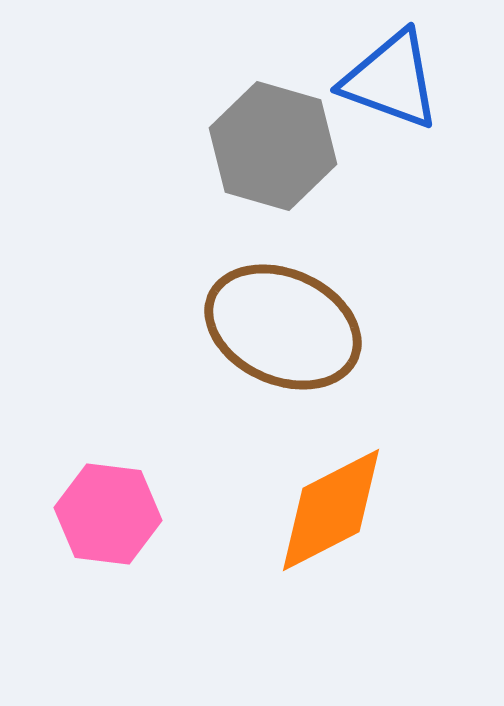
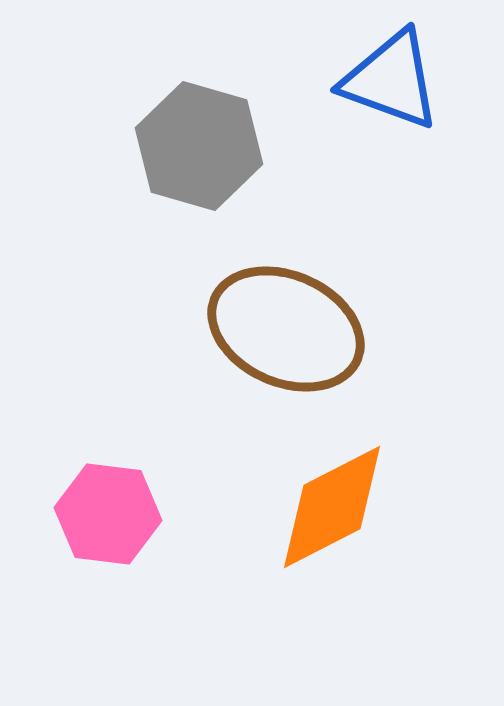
gray hexagon: moved 74 px left
brown ellipse: moved 3 px right, 2 px down
orange diamond: moved 1 px right, 3 px up
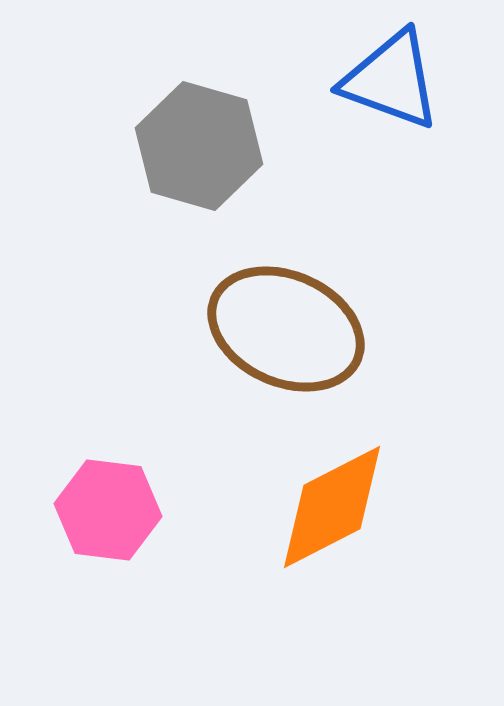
pink hexagon: moved 4 px up
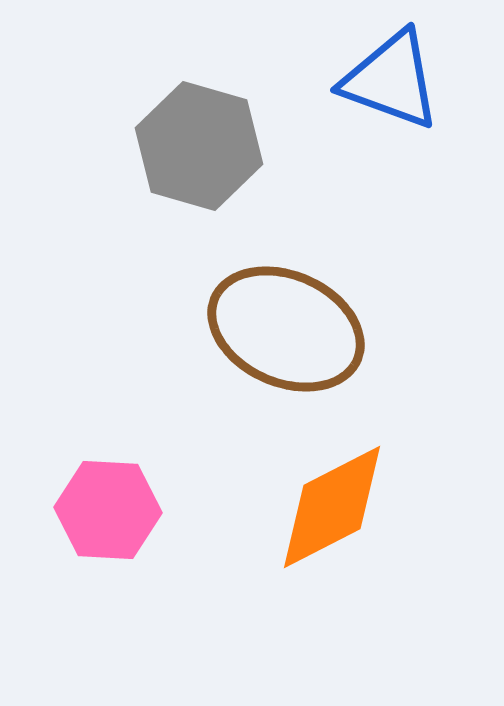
pink hexagon: rotated 4 degrees counterclockwise
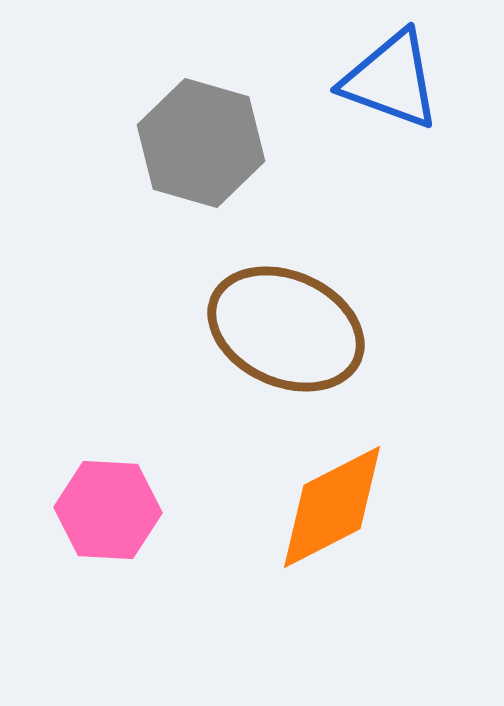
gray hexagon: moved 2 px right, 3 px up
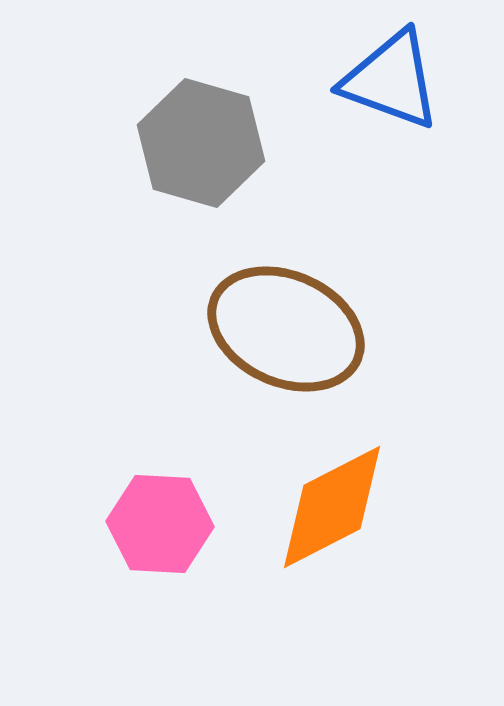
pink hexagon: moved 52 px right, 14 px down
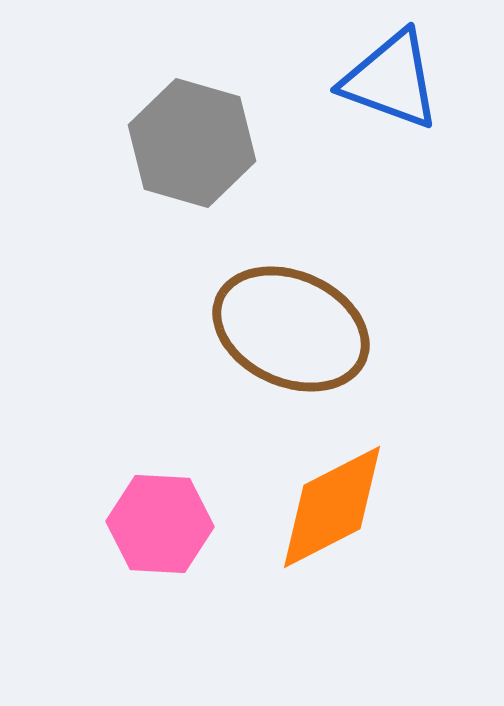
gray hexagon: moved 9 px left
brown ellipse: moved 5 px right
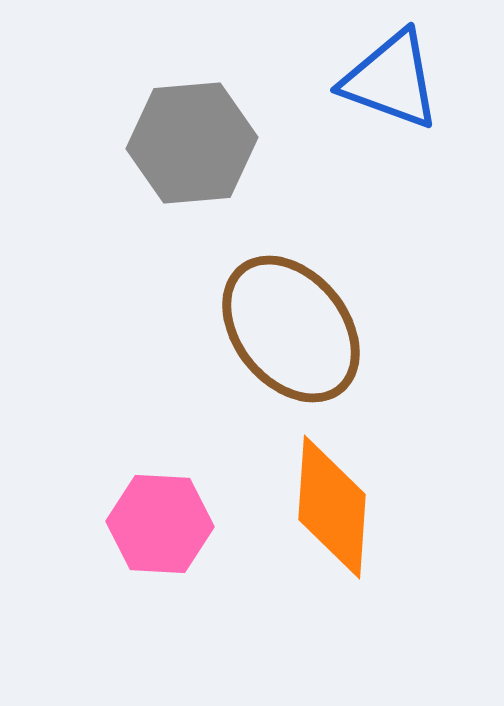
gray hexagon: rotated 21 degrees counterclockwise
brown ellipse: rotated 27 degrees clockwise
orange diamond: rotated 59 degrees counterclockwise
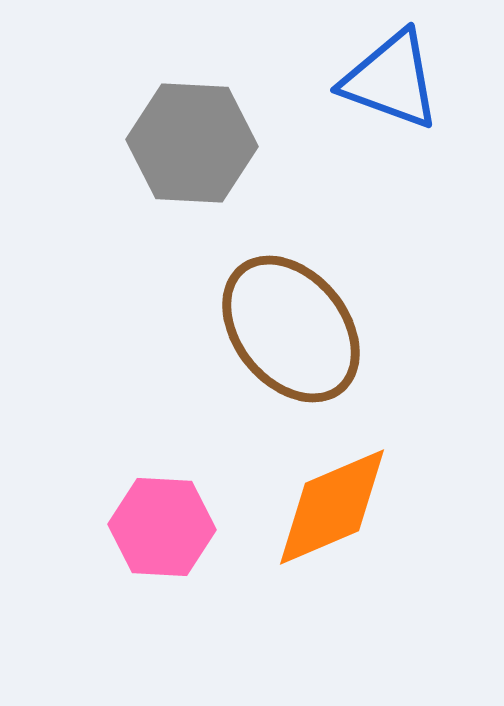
gray hexagon: rotated 8 degrees clockwise
orange diamond: rotated 63 degrees clockwise
pink hexagon: moved 2 px right, 3 px down
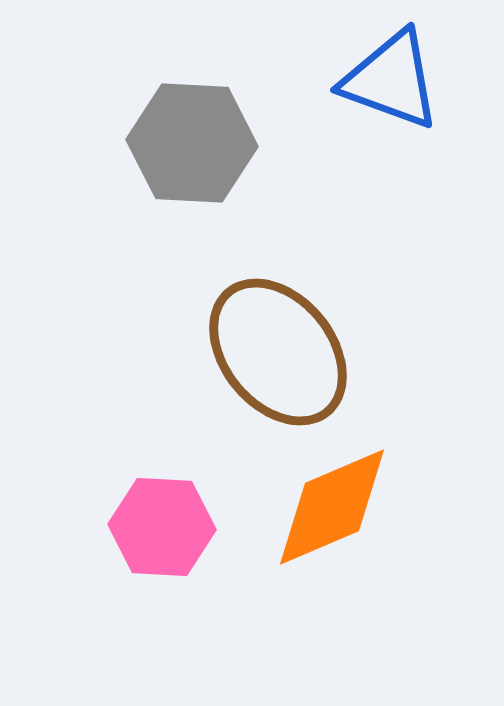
brown ellipse: moved 13 px left, 23 px down
